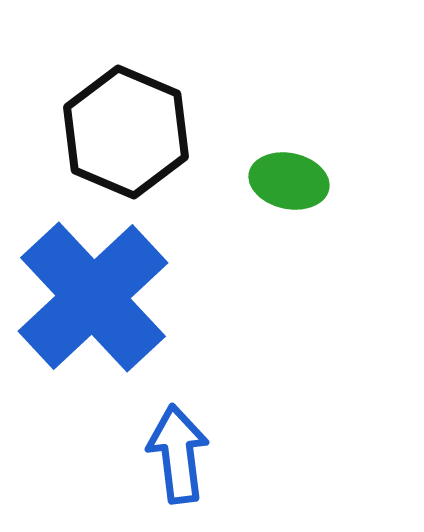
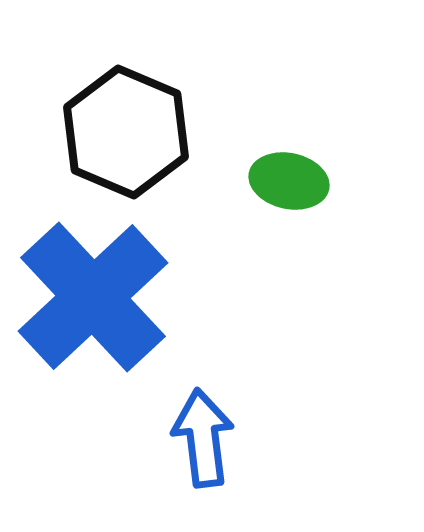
blue arrow: moved 25 px right, 16 px up
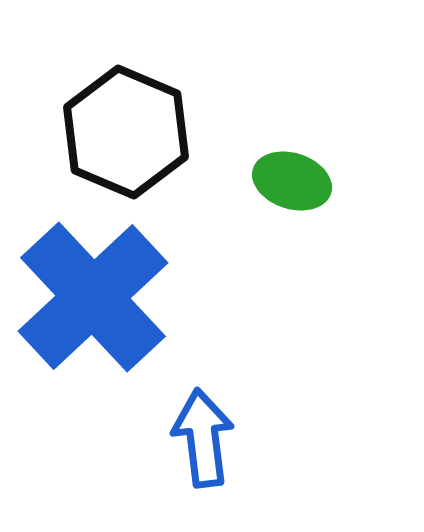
green ellipse: moved 3 px right; rotated 6 degrees clockwise
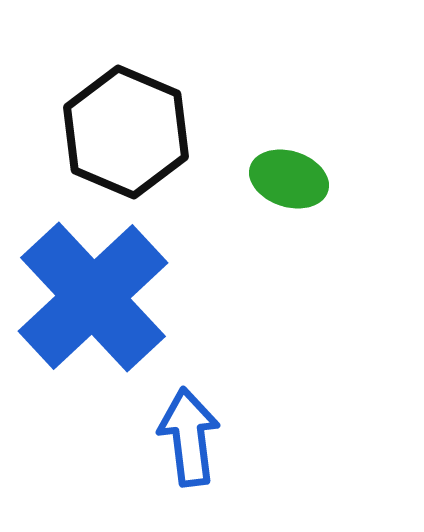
green ellipse: moved 3 px left, 2 px up
blue arrow: moved 14 px left, 1 px up
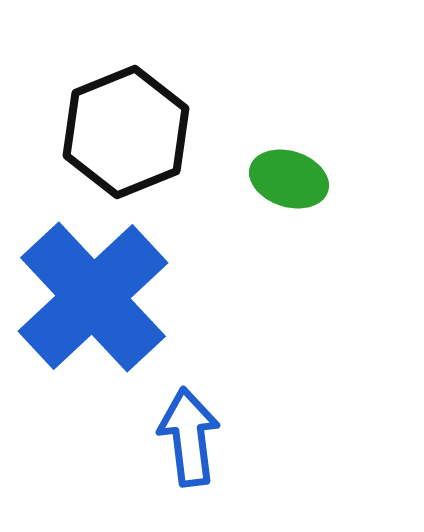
black hexagon: rotated 15 degrees clockwise
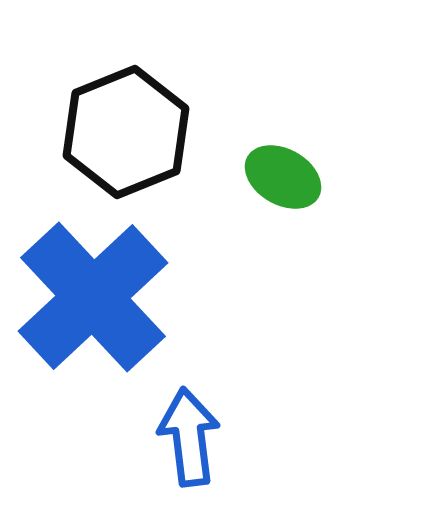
green ellipse: moved 6 px left, 2 px up; rotated 12 degrees clockwise
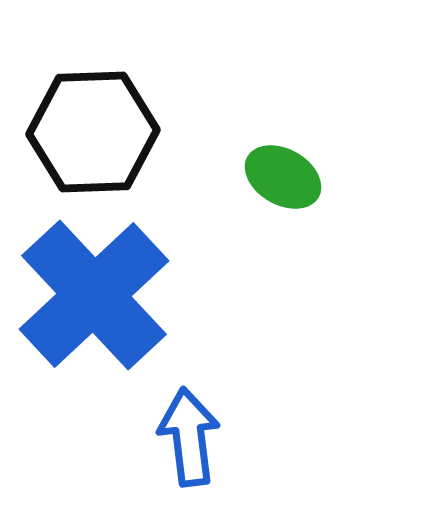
black hexagon: moved 33 px left; rotated 20 degrees clockwise
blue cross: moved 1 px right, 2 px up
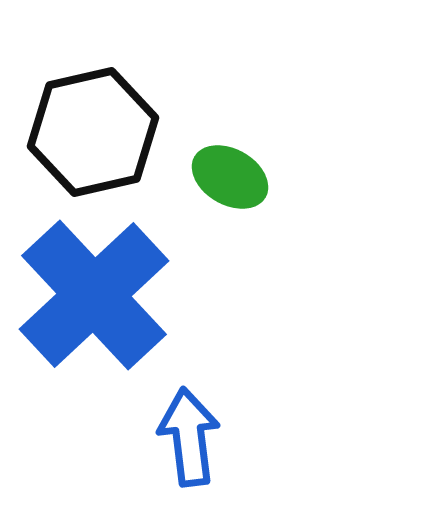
black hexagon: rotated 11 degrees counterclockwise
green ellipse: moved 53 px left
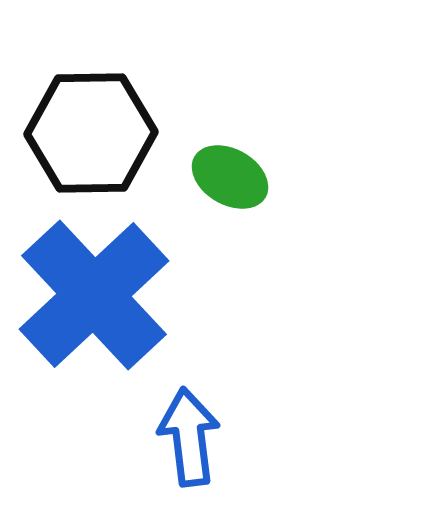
black hexagon: moved 2 px left, 1 px down; rotated 12 degrees clockwise
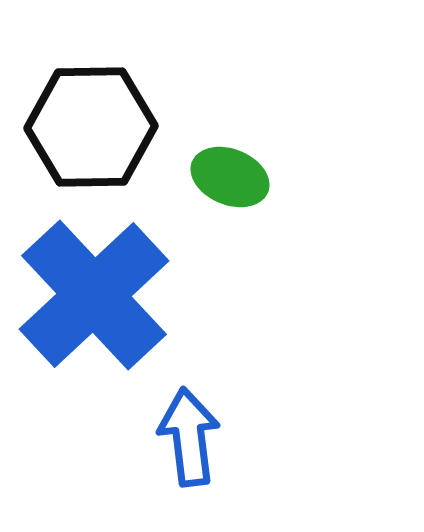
black hexagon: moved 6 px up
green ellipse: rotated 8 degrees counterclockwise
